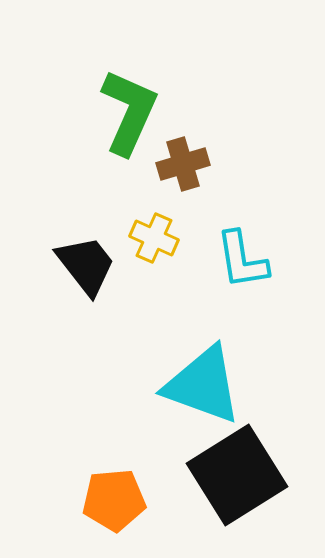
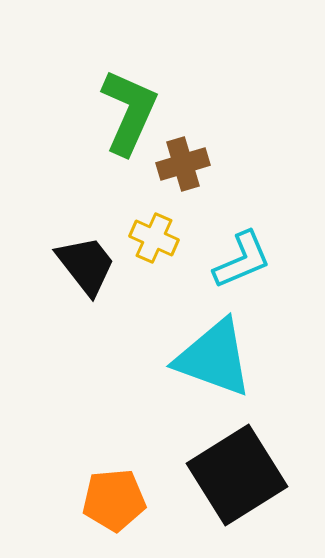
cyan L-shape: rotated 104 degrees counterclockwise
cyan triangle: moved 11 px right, 27 px up
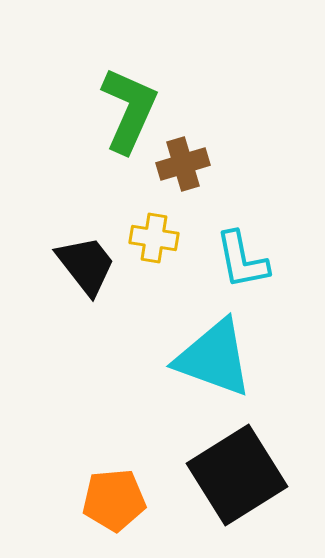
green L-shape: moved 2 px up
yellow cross: rotated 15 degrees counterclockwise
cyan L-shape: rotated 102 degrees clockwise
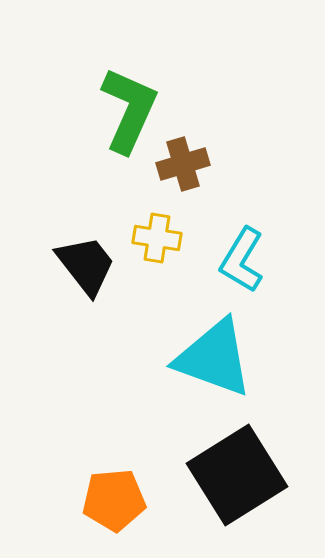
yellow cross: moved 3 px right
cyan L-shape: rotated 42 degrees clockwise
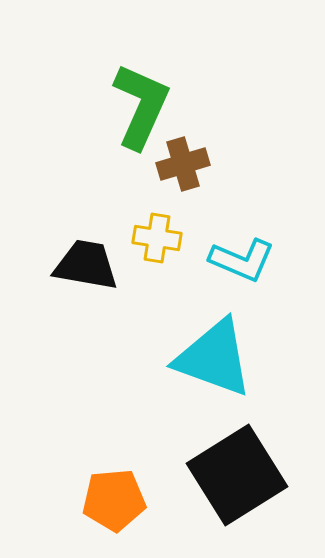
green L-shape: moved 12 px right, 4 px up
cyan L-shape: rotated 98 degrees counterclockwise
black trapezoid: rotated 42 degrees counterclockwise
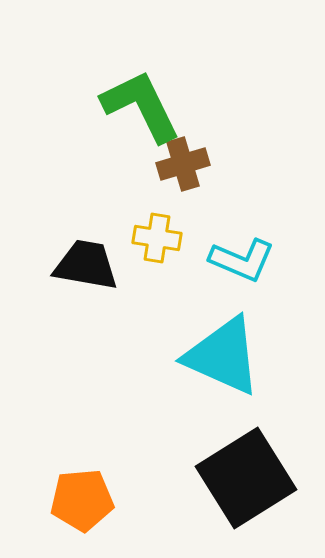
green L-shape: rotated 50 degrees counterclockwise
cyan triangle: moved 9 px right, 2 px up; rotated 4 degrees clockwise
black square: moved 9 px right, 3 px down
orange pentagon: moved 32 px left
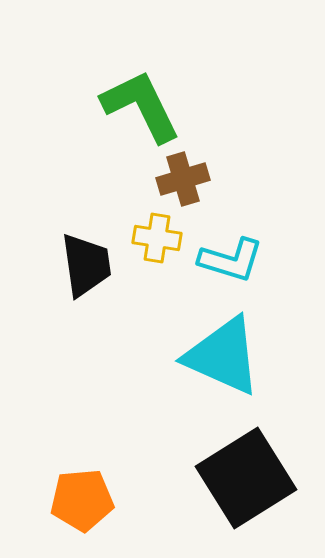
brown cross: moved 15 px down
cyan L-shape: moved 11 px left; rotated 6 degrees counterclockwise
black trapezoid: rotated 72 degrees clockwise
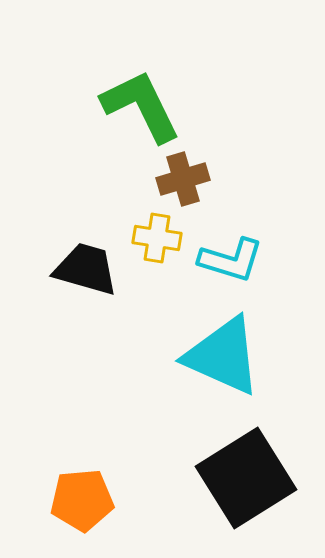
black trapezoid: moved 4 px down; rotated 66 degrees counterclockwise
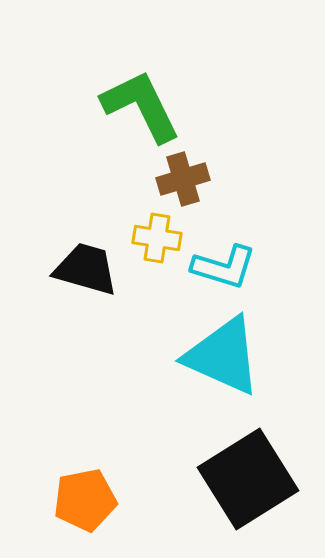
cyan L-shape: moved 7 px left, 7 px down
black square: moved 2 px right, 1 px down
orange pentagon: moved 3 px right; rotated 6 degrees counterclockwise
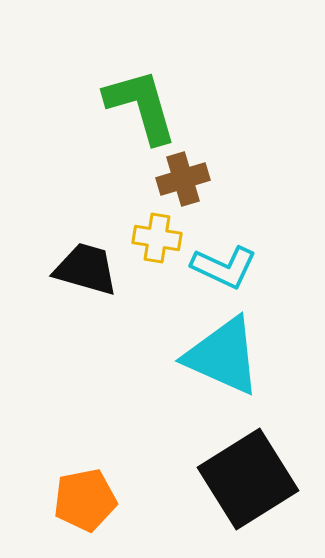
green L-shape: rotated 10 degrees clockwise
cyan L-shape: rotated 8 degrees clockwise
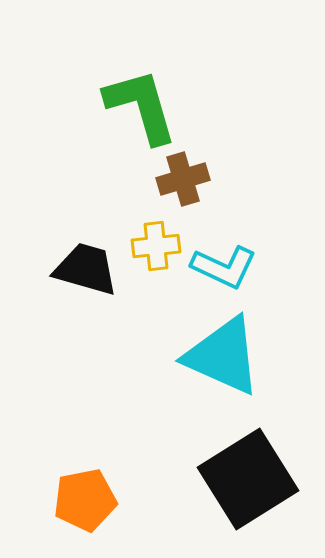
yellow cross: moved 1 px left, 8 px down; rotated 15 degrees counterclockwise
